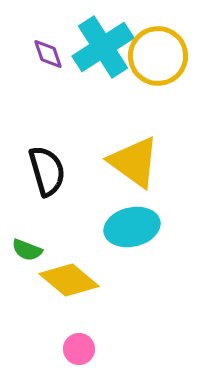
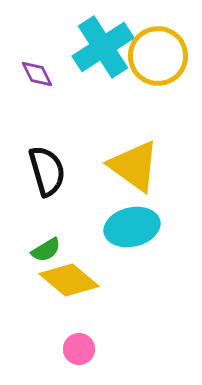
purple diamond: moved 11 px left, 20 px down; rotated 8 degrees counterclockwise
yellow triangle: moved 4 px down
green semicircle: moved 19 px right; rotated 52 degrees counterclockwise
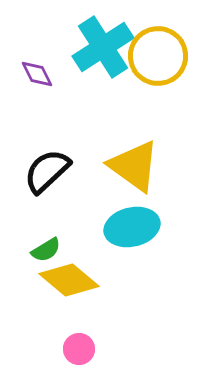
black semicircle: rotated 117 degrees counterclockwise
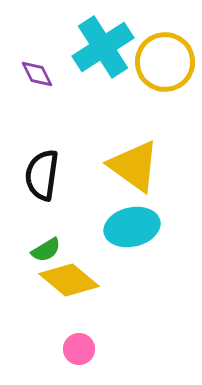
yellow circle: moved 7 px right, 6 px down
black semicircle: moved 5 px left, 4 px down; rotated 39 degrees counterclockwise
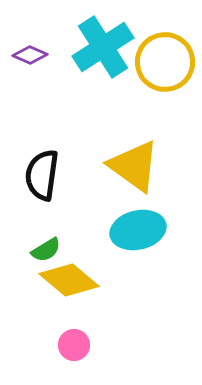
purple diamond: moved 7 px left, 19 px up; rotated 40 degrees counterclockwise
cyan ellipse: moved 6 px right, 3 px down
pink circle: moved 5 px left, 4 px up
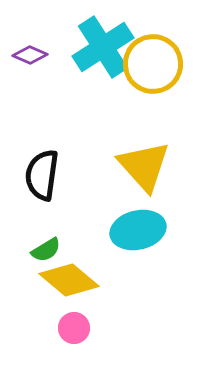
yellow circle: moved 12 px left, 2 px down
yellow triangle: moved 10 px right; rotated 12 degrees clockwise
pink circle: moved 17 px up
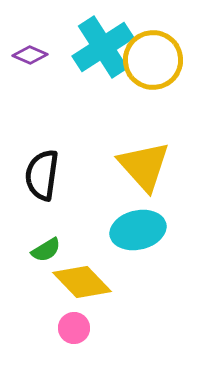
yellow circle: moved 4 px up
yellow diamond: moved 13 px right, 2 px down; rotated 6 degrees clockwise
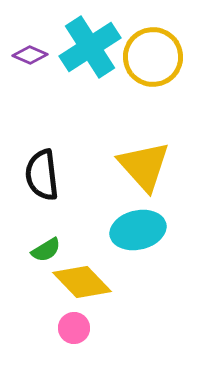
cyan cross: moved 13 px left
yellow circle: moved 3 px up
black semicircle: rotated 15 degrees counterclockwise
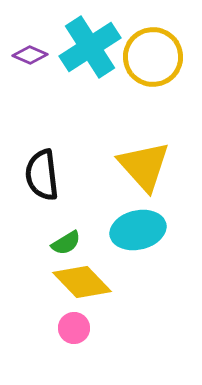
green semicircle: moved 20 px right, 7 px up
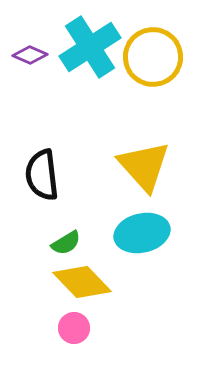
cyan ellipse: moved 4 px right, 3 px down
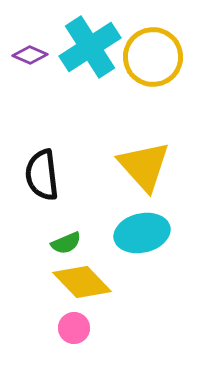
green semicircle: rotated 8 degrees clockwise
